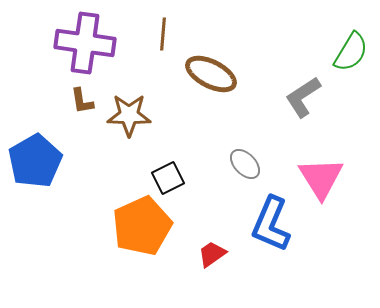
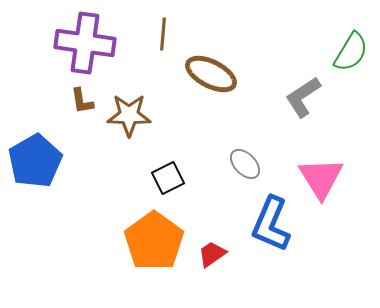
orange pentagon: moved 12 px right, 15 px down; rotated 12 degrees counterclockwise
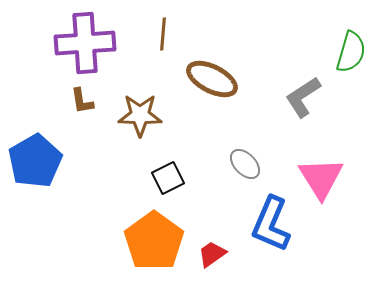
purple cross: rotated 12 degrees counterclockwise
green semicircle: rotated 15 degrees counterclockwise
brown ellipse: moved 1 px right, 5 px down
brown star: moved 11 px right
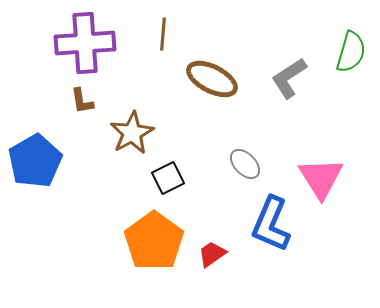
gray L-shape: moved 14 px left, 19 px up
brown star: moved 8 px left, 18 px down; rotated 30 degrees counterclockwise
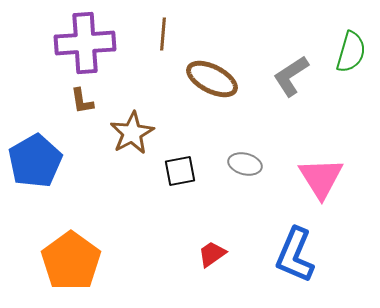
gray L-shape: moved 2 px right, 2 px up
gray ellipse: rotated 32 degrees counterclockwise
black square: moved 12 px right, 7 px up; rotated 16 degrees clockwise
blue L-shape: moved 24 px right, 31 px down
orange pentagon: moved 83 px left, 20 px down
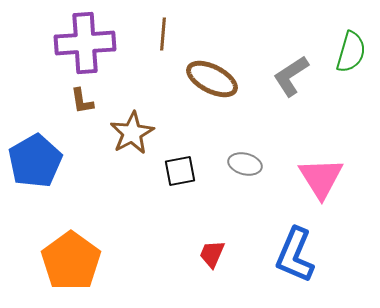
red trapezoid: rotated 32 degrees counterclockwise
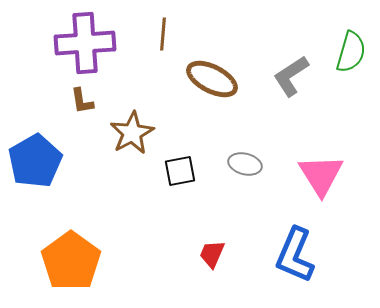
pink triangle: moved 3 px up
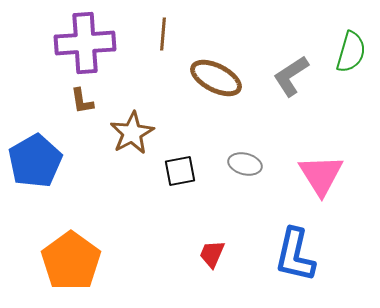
brown ellipse: moved 4 px right, 1 px up
blue L-shape: rotated 10 degrees counterclockwise
